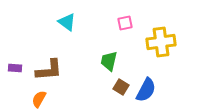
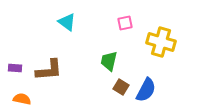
yellow cross: rotated 24 degrees clockwise
orange semicircle: moved 17 px left; rotated 72 degrees clockwise
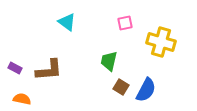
purple rectangle: rotated 24 degrees clockwise
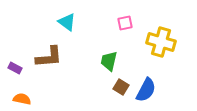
brown L-shape: moved 13 px up
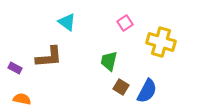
pink square: rotated 21 degrees counterclockwise
blue semicircle: moved 1 px right, 1 px down
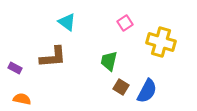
brown L-shape: moved 4 px right
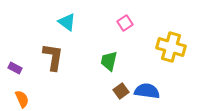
yellow cross: moved 10 px right, 5 px down
brown L-shape: rotated 76 degrees counterclockwise
brown square: moved 4 px down; rotated 21 degrees clockwise
blue semicircle: rotated 110 degrees counterclockwise
orange semicircle: rotated 54 degrees clockwise
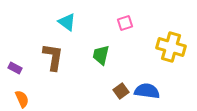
pink square: rotated 14 degrees clockwise
green trapezoid: moved 8 px left, 6 px up
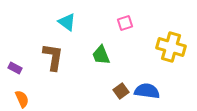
green trapezoid: rotated 35 degrees counterclockwise
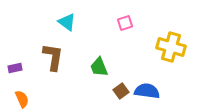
green trapezoid: moved 2 px left, 12 px down
purple rectangle: rotated 40 degrees counterclockwise
